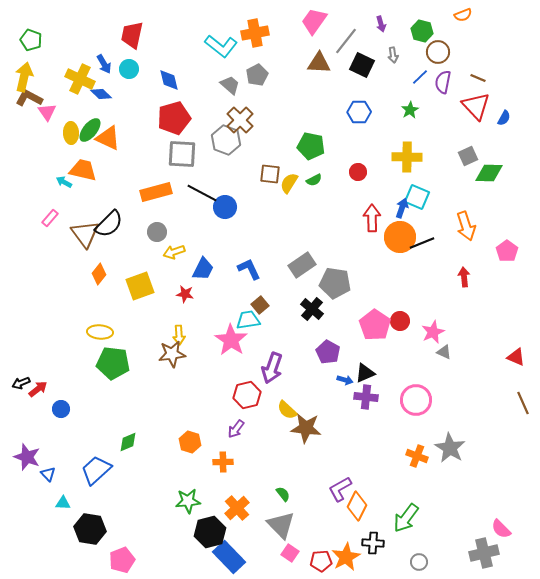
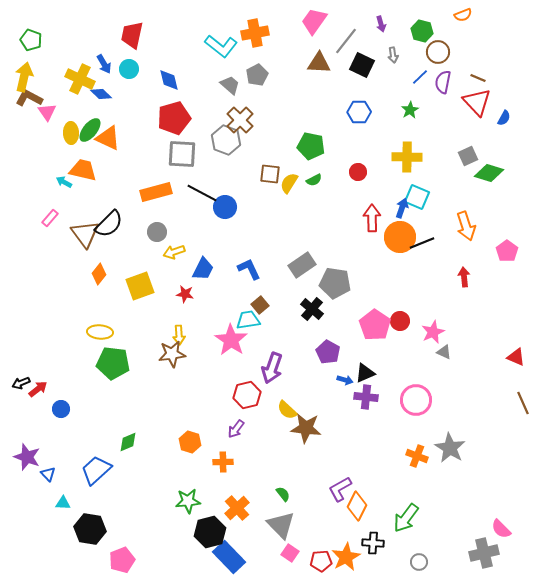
red triangle at (476, 106): moved 1 px right, 4 px up
green diamond at (489, 173): rotated 16 degrees clockwise
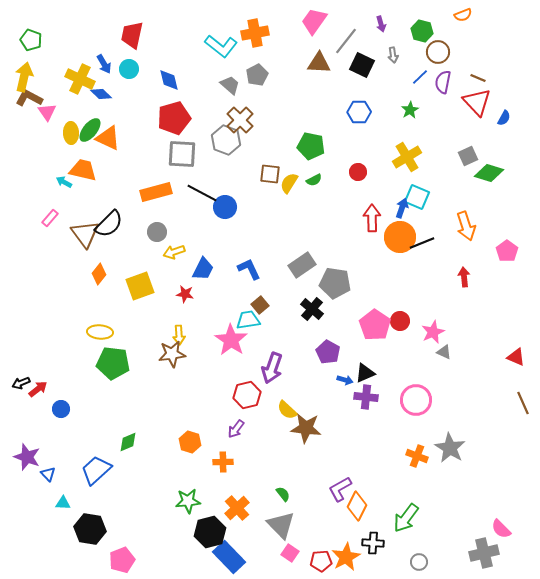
yellow cross at (407, 157): rotated 32 degrees counterclockwise
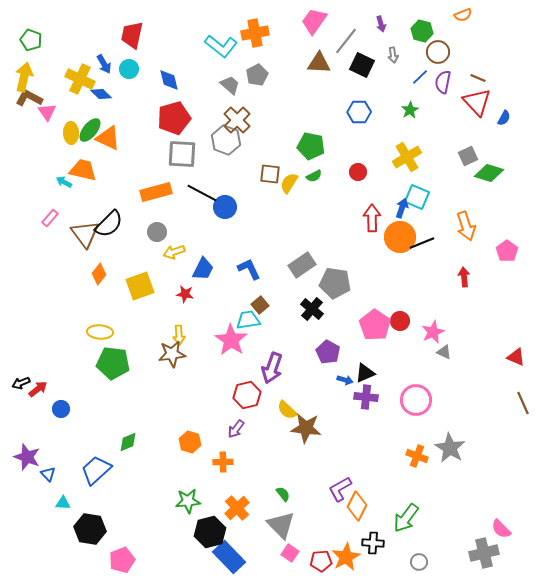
brown cross at (240, 120): moved 3 px left
green semicircle at (314, 180): moved 4 px up
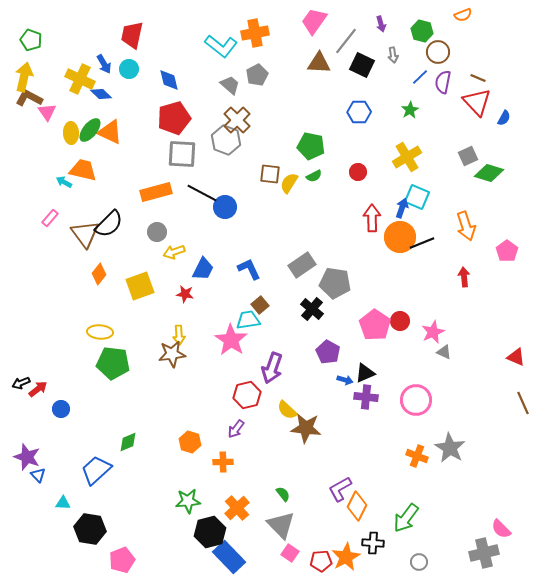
orange triangle at (108, 138): moved 2 px right, 6 px up
blue triangle at (48, 474): moved 10 px left, 1 px down
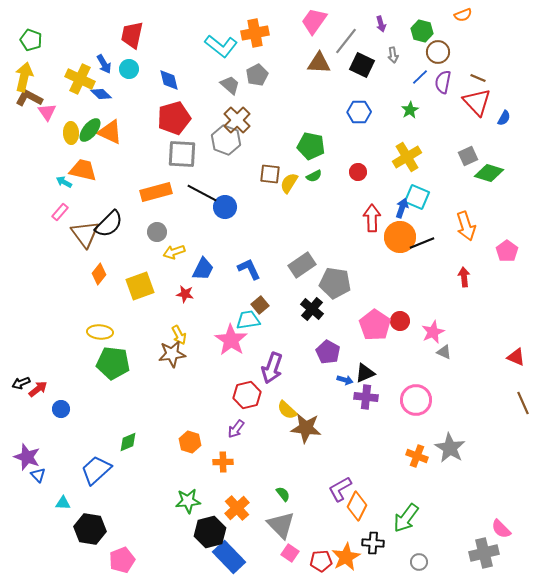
pink rectangle at (50, 218): moved 10 px right, 6 px up
yellow arrow at (179, 335): rotated 24 degrees counterclockwise
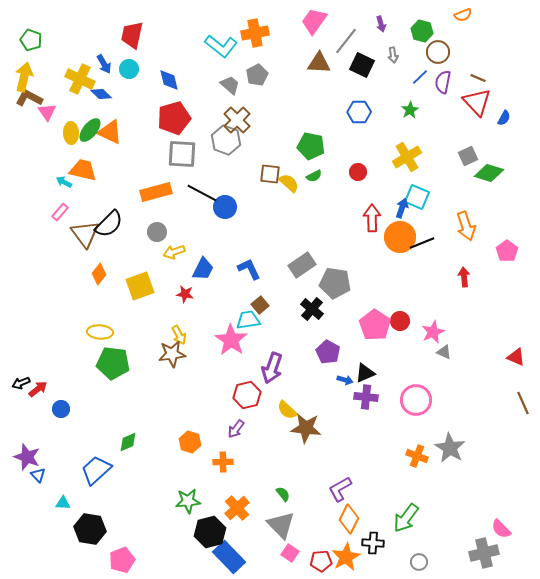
yellow semicircle at (289, 183): rotated 100 degrees clockwise
orange diamond at (357, 506): moved 8 px left, 13 px down
